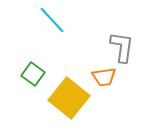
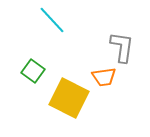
green square: moved 3 px up
yellow square: rotated 12 degrees counterclockwise
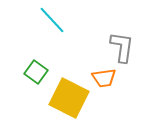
green square: moved 3 px right, 1 px down
orange trapezoid: moved 1 px down
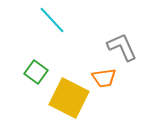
gray L-shape: rotated 32 degrees counterclockwise
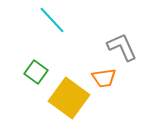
yellow square: rotated 9 degrees clockwise
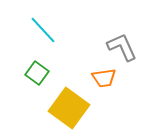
cyan line: moved 9 px left, 10 px down
green square: moved 1 px right, 1 px down
yellow square: moved 10 px down
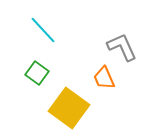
orange trapezoid: rotated 75 degrees clockwise
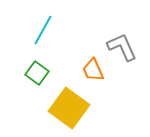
cyan line: rotated 72 degrees clockwise
orange trapezoid: moved 11 px left, 8 px up
